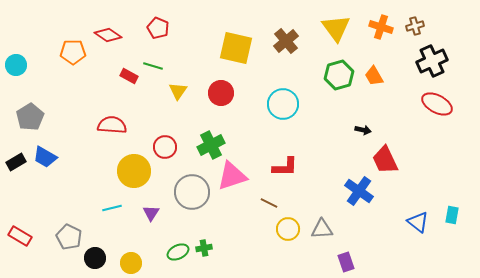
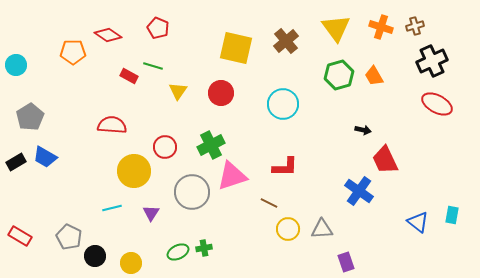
black circle at (95, 258): moved 2 px up
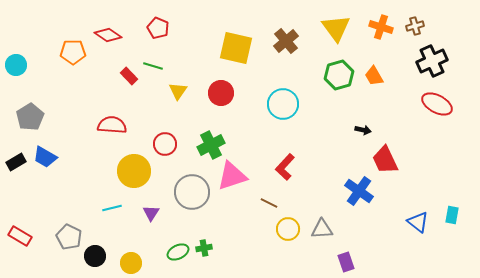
red rectangle at (129, 76): rotated 18 degrees clockwise
red circle at (165, 147): moved 3 px up
red L-shape at (285, 167): rotated 132 degrees clockwise
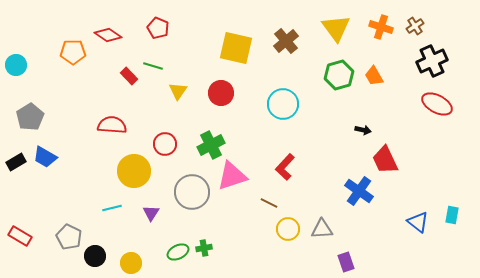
brown cross at (415, 26): rotated 18 degrees counterclockwise
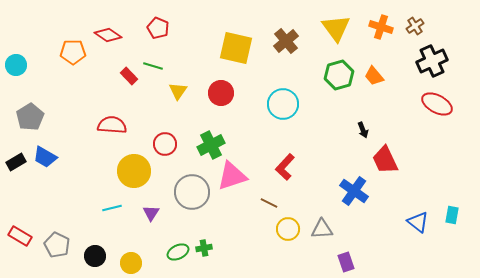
orange trapezoid at (374, 76): rotated 10 degrees counterclockwise
black arrow at (363, 130): rotated 56 degrees clockwise
blue cross at (359, 191): moved 5 px left
gray pentagon at (69, 237): moved 12 px left, 8 px down
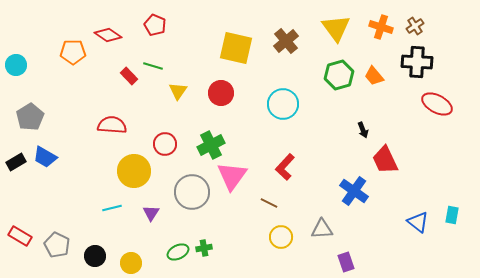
red pentagon at (158, 28): moved 3 px left, 3 px up
black cross at (432, 61): moved 15 px left, 1 px down; rotated 28 degrees clockwise
pink triangle at (232, 176): rotated 36 degrees counterclockwise
yellow circle at (288, 229): moved 7 px left, 8 px down
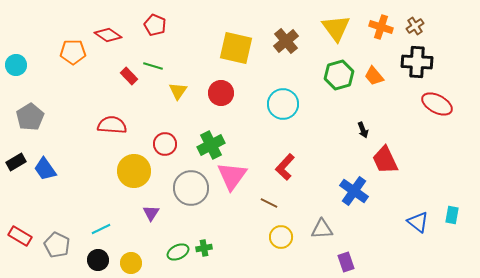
blue trapezoid at (45, 157): moved 12 px down; rotated 25 degrees clockwise
gray circle at (192, 192): moved 1 px left, 4 px up
cyan line at (112, 208): moved 11 px left, 21 px down; rotated 12 degrees counterclockwise
black circle at (95, 256): moved 3 px right, 4 px down
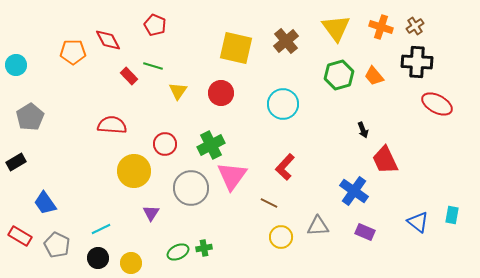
red diamond at (108, 35): moved 5 px down; rotated 28 degrees clockwise
blue trapezoid at (45, 169): moved 34 px down
gray triangle at (322, 229): moved 4 px left, 3 px up
black circle at (98, 260): moved 2 px up
purple rectangle at (346, 262): moved 19 px right, 30 px up; rotated 48 degrees counterclockwise
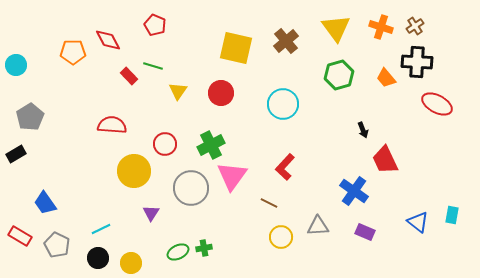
orange trapezoid at (374, 76): moved 12 px right, 2 px down
black rectangle at (16, 162): moved 8 px up
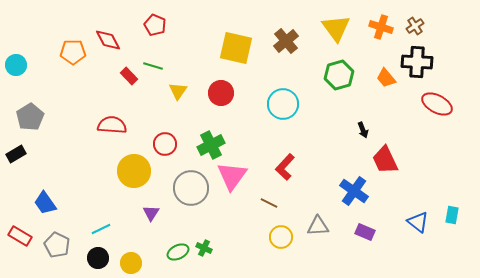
green cross at (204, 248): rotated 35 degrees clockwise
